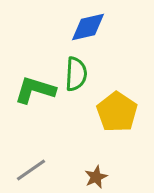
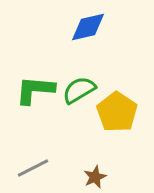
green semicircle: moved 3 px right, 16 px down; rotated 124 degrees counterclockwise
green L-shape: rotated 12 degrees counterclockwise
gray line: moved 2 px right, 2 px up; rotated 8 degrees clockwise
brown star: moved 1 px left
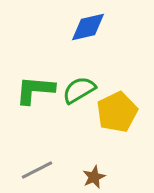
yellow pentagon: rotated 12 degrees clockwise
gray line: moved 4 px right, 2 px down
brown star: moved 1 px left
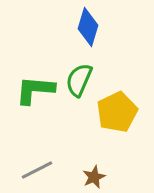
blue diamond: rotated 60 degrees counterclockwise
green semicircle: moved 10 px up; rotated 36 degrees counterclockwise
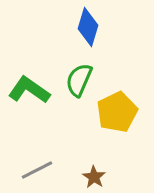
green L-shape: moved 6 px left; rotated 30 degrees clockwise
brown star: rotated 15 degrees counterclockwise
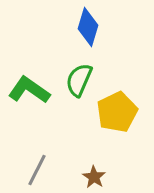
gray line: rotated 36 degrees counterclockwise
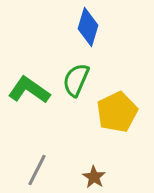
green semicircle: moved 3 px left
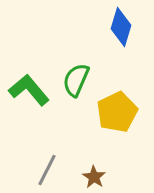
blue diamond: moved 33 px right
green L-shape: rotated 15 degrees clockwise
gray line: moved 10 px right
